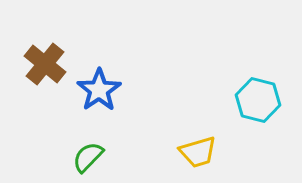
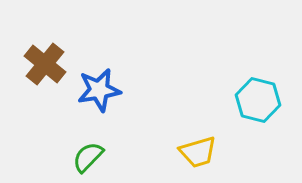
blue star: rotated 24 degrees clockwise
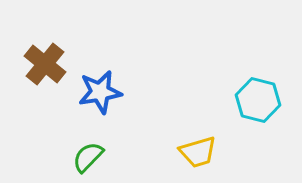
blue star: moved 1 px right, 2 px down
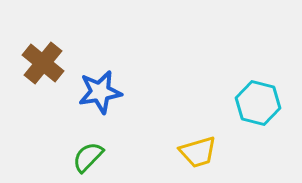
brown cross: moved 2 px left, 1 px up
cyan hexagon: moved 3 px down
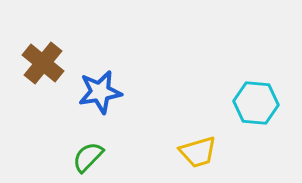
cyan hexagon: moved 2 px left; rotated 9 degrees counterclockwise
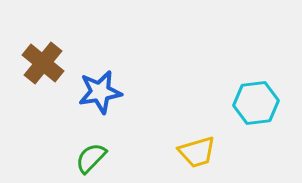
cyan hexagon: rotated 12 degrees counterclockwise
yellow trapezoid: moved 1 px left
green semicircle: moved 3 px right, 1 px down
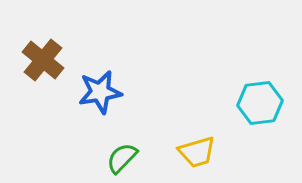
brown cross: moved 3 px up
cyan hexagon: moved 4 px right
green semicircle: moved 31 px right
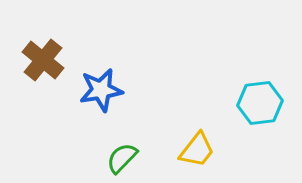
blue star: moved 1 px right, 2 px up
yellow trapezoid: moved 2 px up; rotated 36 degrees counterclockwise
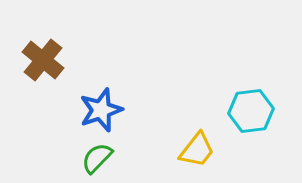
blue star: moved 20 px down; rotated 9 degrees counterclockwise
cyan hexagon: moved 9 px left, 8 px down
green semicircle: moved 25 px left
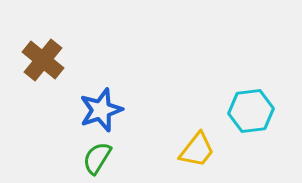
green semicircle: rotated 12 degrees counterclockwise
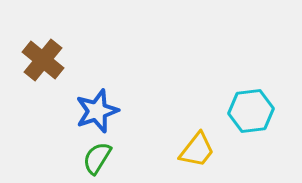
blue star: moved 4 px left, 1 px down
